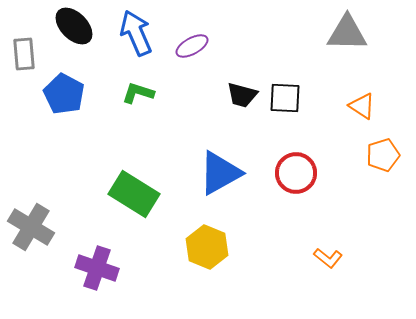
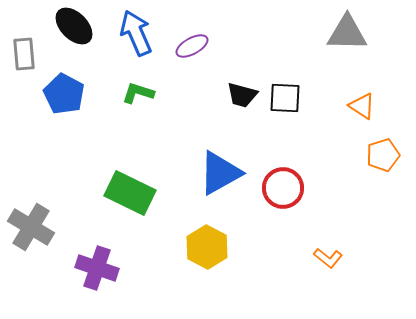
red circle: moved 13 px left, 15 px down
green rectangle: moved 4 px left, 1 px up; rotated 6 degrees counterclockwise
yellow hexagon: rotated 6 degrees clockwise
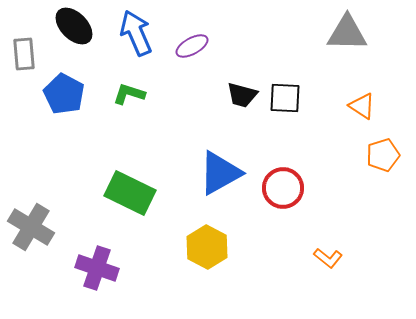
green L-shape: moved 9 px left, 1 px down
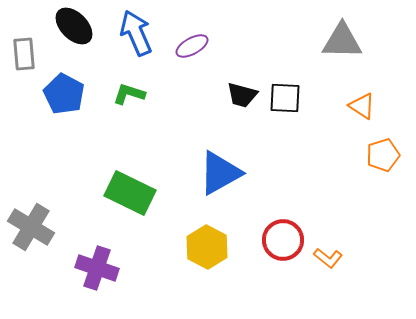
gray triangle: moved 5 px left, 8 px down
red circle: moved 52 px down
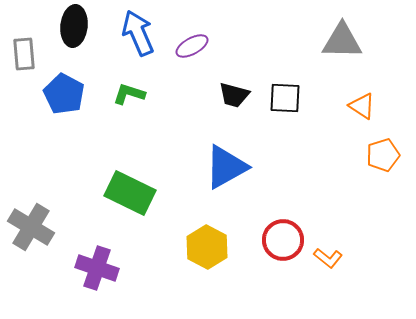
black ellipse: rotated 51 degrees clockwise
blue arrow: moved 2 px right
black trapezoid: moved 8 px left
blue triangle: moved 6 px right, 6 px up
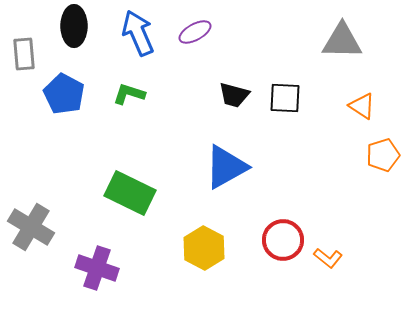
black ellipse: rotated 6 degrees counterclockwise
purple ellipse: moved 3 px right, 14 px up
yellow hexagon: moved 3 px left, 1 px down
